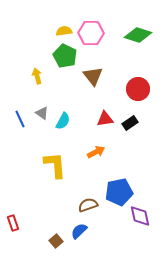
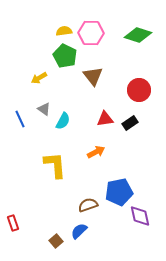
yellow arrow: moved 2 px right, 2 px down; rotated 105 degrees counterclockwise
red circle: moved 1 px right, 1 px down
gray triangle: moved 2 px right, 4 px up
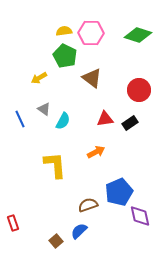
brown triangle: moved 1 px left, 2 px down; rotated 15 degrees counterclockwise
blue pentagon: rotated 12 degrees counterclockwise
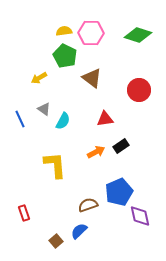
black rectangle: moved 9 px left, 23 px down
red rectangle: moved 11 px right, 10 px up
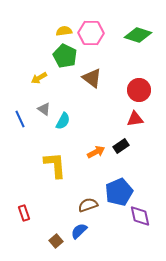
red triangle: moved 30 px right
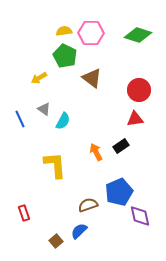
orange arrow: rotated 90 degrees counterclockwise
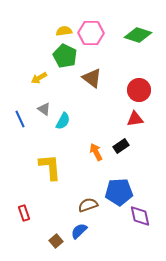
yellow L-shape: moved 5 px left, 2 px down
blue pentagon: rotated 20 degrees clockwise
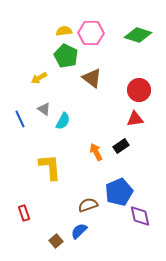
green pentagon: moved 1 px right
blue pentagon: rotated 20 degrees counterclockwise
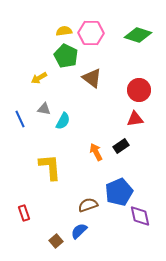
gray triangle: rotated 24 degrees counterclockwise
